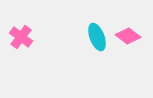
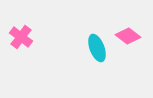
cyan ellipse: moved 11 px down
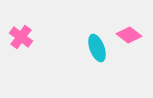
pink diamond: moved 1 px right, 1 px up
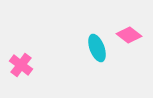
pink cross: moved 28 px down
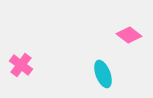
cyan ellipse: moved 6 px right, 26 px down
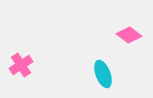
pink cross: rotated 20 degrees clockwise
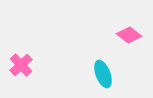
pink cross: rotated 10 degrees counterclockwise
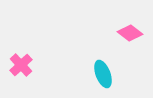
pink diamond: moved 1 px right, 2 px up
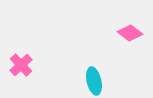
cyan ellipse: moved 9 px left, 7 px down; rotated 8 degrees clockwise
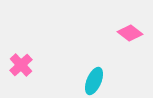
cyan ellipse: rotated 36 degrees clockwise
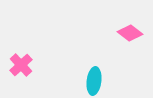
cyan ellipse: rotated 16 degrees counterclockwise
